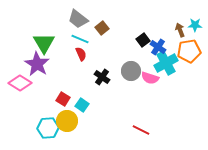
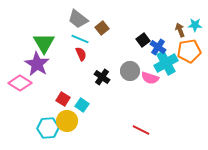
gray circle: moved 1 px left
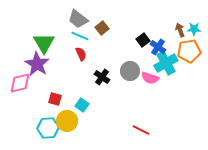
cyan star: moved 1 px left, 4 px down
cyan line: moved 3 px up
pink diamond: rotated 45 degrees counterclockwise
red square: moved 8 px left; rotated 16 degrees counterclockwise
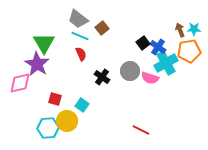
black square: moved 3 px down
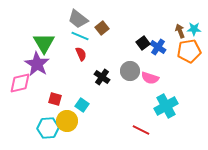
brown arrow: moved 1 px down
cyan cross: moved 43 px down
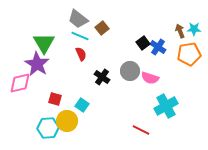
orange pentagon: moved 3 px down
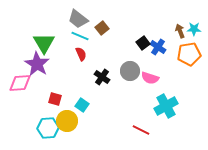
pink diamond: rotated 10 degrees clockwise
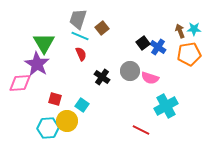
gray trapezoid: rotated 70 degrees clockwise
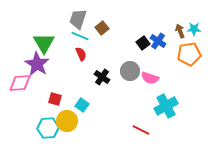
blue cross: moved 6 px up
